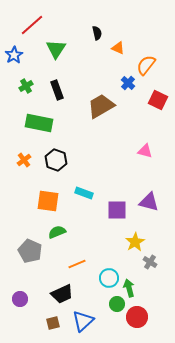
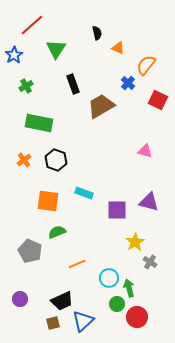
black rectangle: moved 16 px right, 6 px up
black trapezoid: moved 7 px down
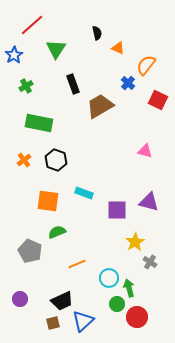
brown trapezoid: moved 1 px left
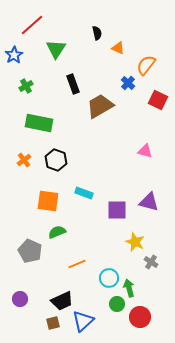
yellow star: rotated 18 degrees counterclockwise
gray cross: moved 1 px right
red circle: moved 3 px right
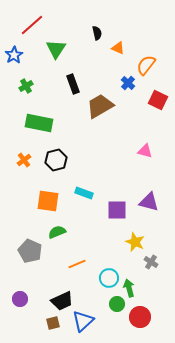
black hexagon: rotated 25 degrees clockwise
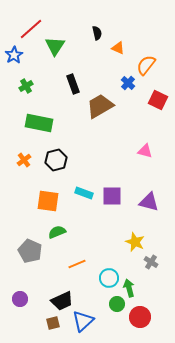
red line: moved 1 px left, 4 px down
green triangle: moved 1 px left, 3 px up
purple square: moved 5 px left, 14 px up
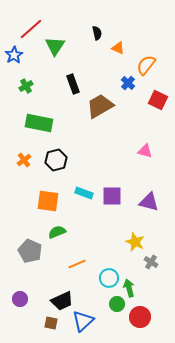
brown square: moved 2 px left; rotated 24 degrees clockwise
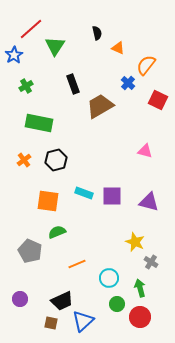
green arrow: moved 11 px right
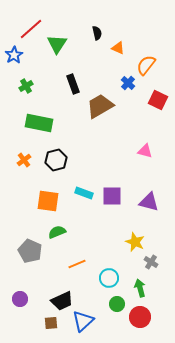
green triangle: moved 2 px right, 2 px up
brown square: rotated 16 degrees counterclockwise
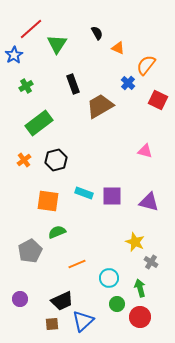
black semicircle: rotated 16 degrees counterclockwise
green rectangle: rotated 48 degrees counterclockwise
gray pentagon: rotated 20 degrees clockwise
brown square: moved 1 px right, 1 px down
